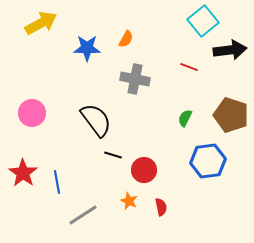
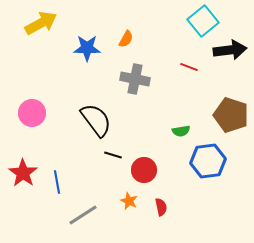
green semicircle: moved 4 px left, 13 px down; rotated 126 degrees counterclockwise
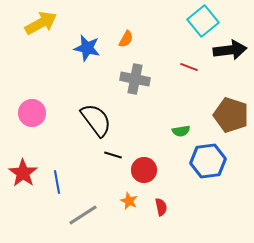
blue star: rotated 12 degrees clockwise
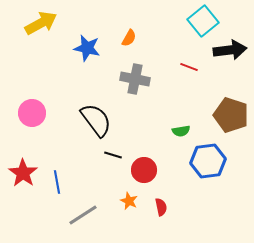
orange semicircle: moved 3 px right, 1 px up
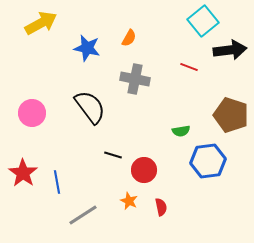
black semicircle: moved 6 px left, 13 px up
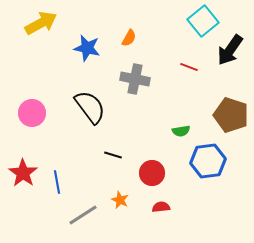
black arrow: rotated 132 degrees clockwise
red circle: moved 8 px right, 3 px down
orange star: moved 9 px left, 1 px up
red semicircle: rotated 84 degrees counterclockwise
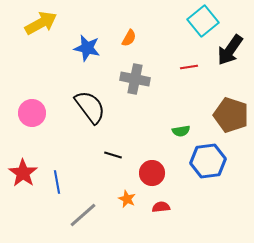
red line: rotated 30 degrees counterclockwise
orange star: moved 7 px right, 1 px up
gray line: rotated 8 degrees counterclockwise
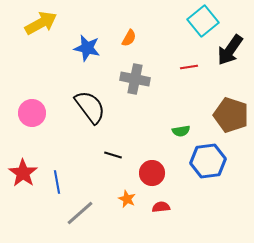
gray line: moved 3 px left, 2 px up
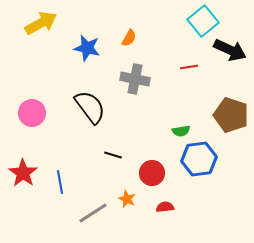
black arrow: rotated 100 degrees counterclockwise
blue hexagon: moved 9 px left, 2 px up
blue line: moved 3 px right
red semicircle: moved 4 px right
gray line: moved 13 px right; rotated 8 degrees clockwise
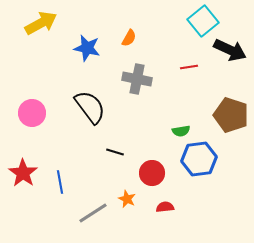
gray cross: moved 2 px right
black line: moved 2 px right, 3 px up
